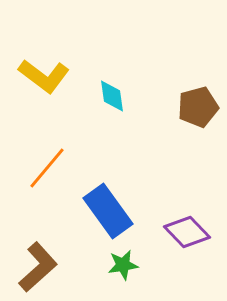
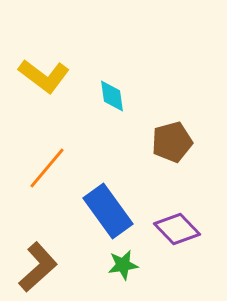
brown pentagon: moved 26 px left, 35 px down
purple diamond: moved 10 px left, 3 px up
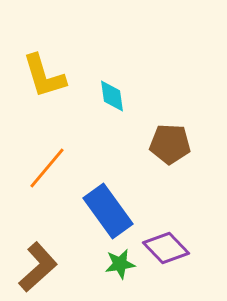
yellow L-shape: rotated 36 degrees clockwise
brown pentagon: moved 2 px left, 2 px down; rotated 18 degrees clockwise
purple diamond: moved 11 px left, 19 px down
green star: moved 3 px left, 1 px up
